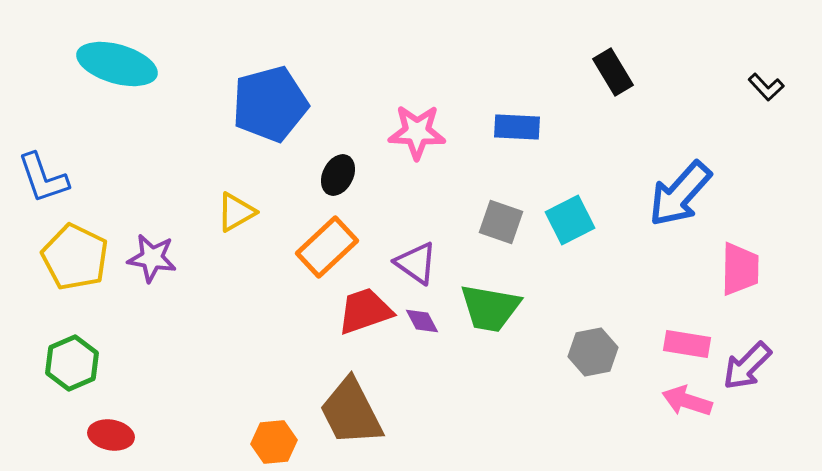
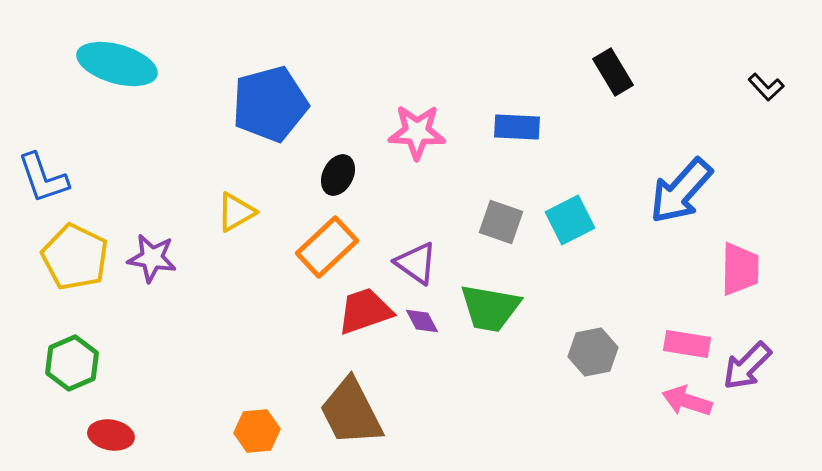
blue arrow: moved 1 px right, 3 px up
orange hexagon: moved 17 px left, 11 px up
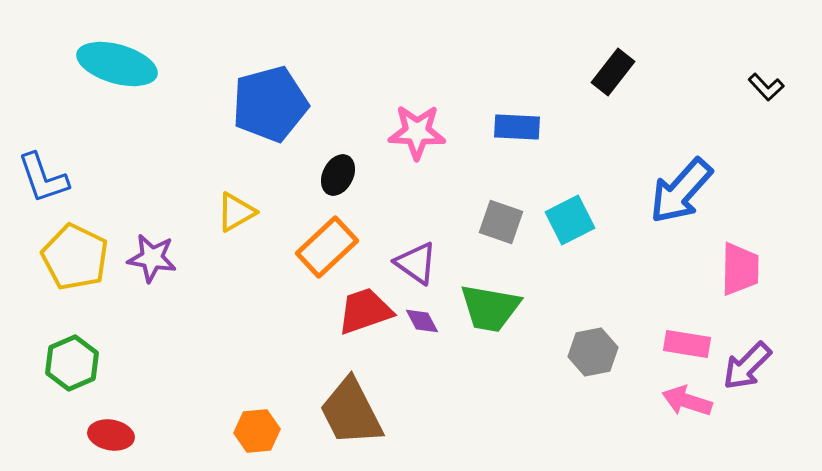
black rectangle: rotated 69 degrees clockwise
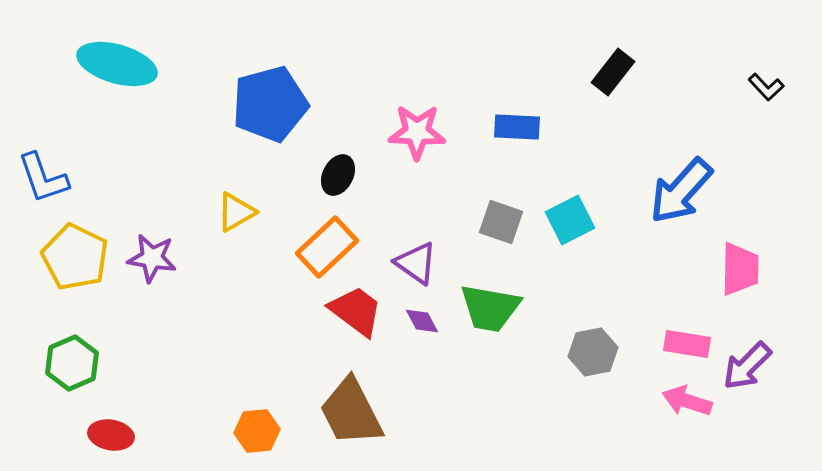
red trapezoid: moved 9 px left; rotated 56 degrees clockwise
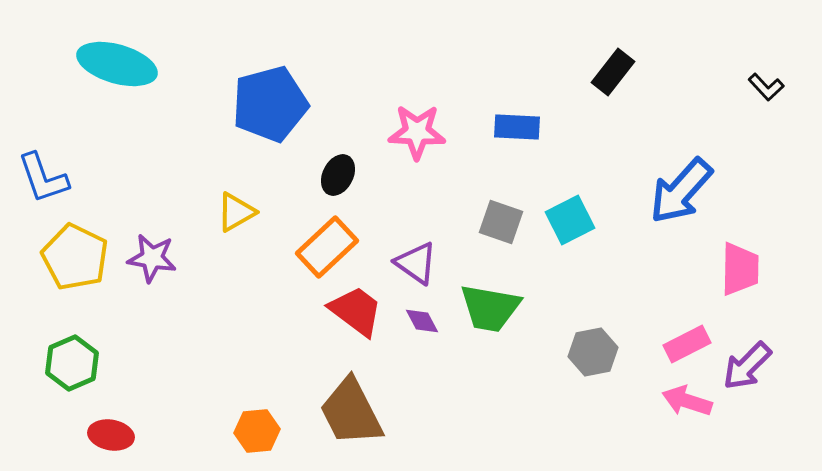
pink rectangle: rotated 36 degrees counterclockwise
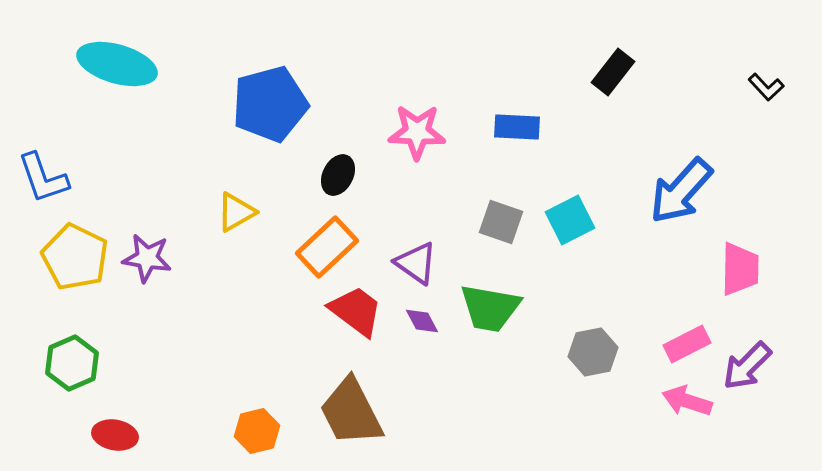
purple star: moved 5 px left
orange hexagon: rotated 9 degrees counterclockwise
red ellipse: moved 4 px right
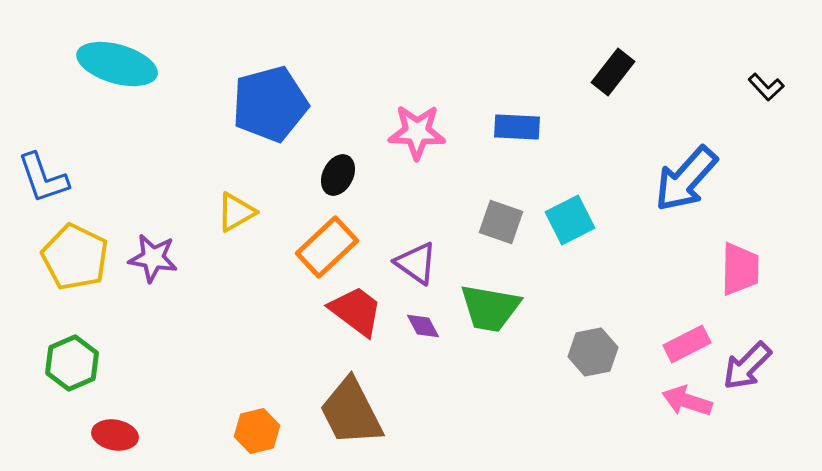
blue arrow: moved 5 px right, 12 px up
purple star: moved 6 px right
purple diamond: moved 1 px right, 5 px down
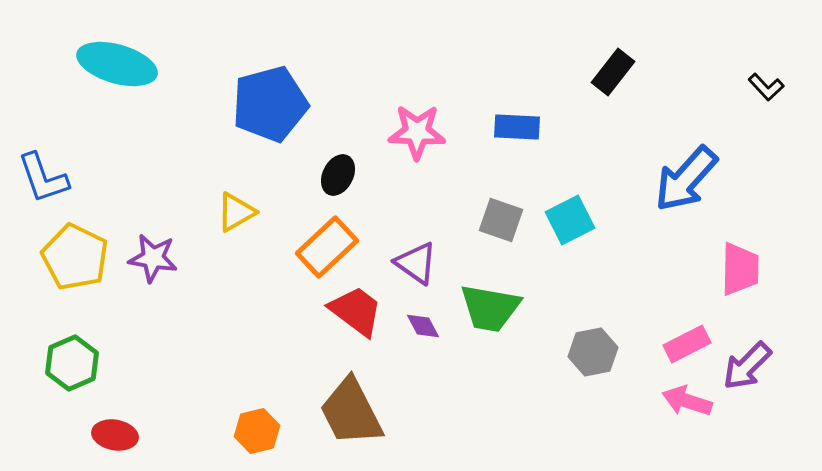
gray square: moved 2 px up
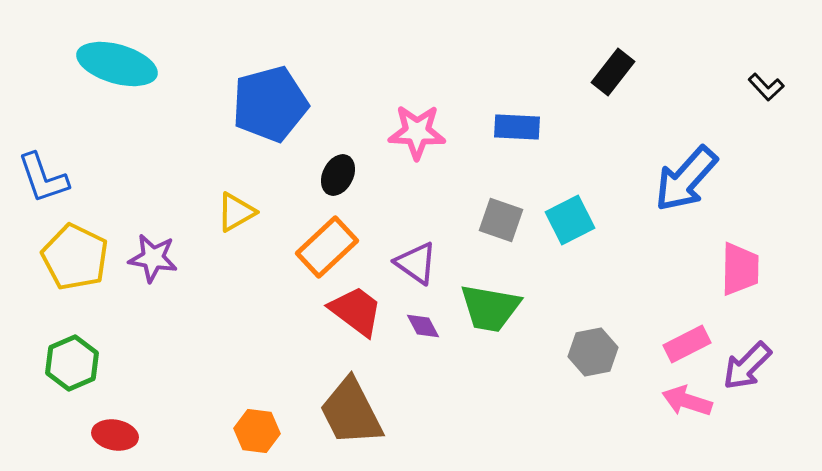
orange hexagon: rotated 21 degrees clockwise
